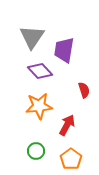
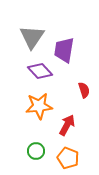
orange pentagon: moved 3 px left, 1 px up; rotated 15 degrees counterclockwise
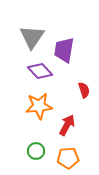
orange pentagon: rotated 25 degrees counterclockwise
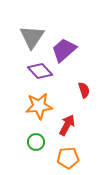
purple trapezoid: rotated 40 degrees clockwise
green circle: moved 9 px up
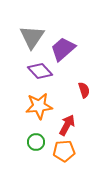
purple trapezoid: moved 1 px left, 1 px up
orange pentagon: moved 4 px left, 7 px up
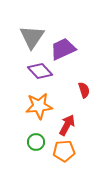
purple trapezoid: rotated 16 degrees clockwise
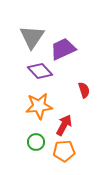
red arrow: moved 3 px left
